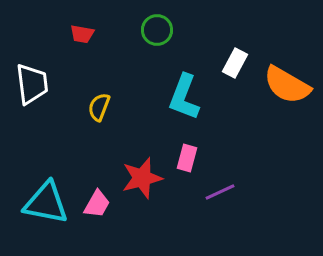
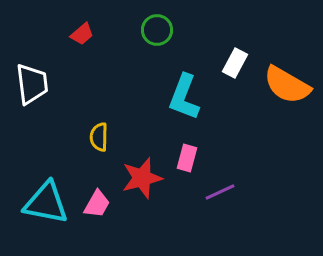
red trapezoid: rotated 50 degrees counterclockwise
yellow semicircle: moved 30 px down; rotated 20 degrees counterclockwise
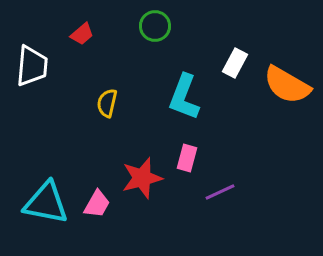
green circle: moved 2 px left, 4 px up
white trapezoid: moved 18 px up; rotated 12 degrees clockwise
yellow semicircle: moved 8 px right, 34 px up; rotated 12 degrees clockwise
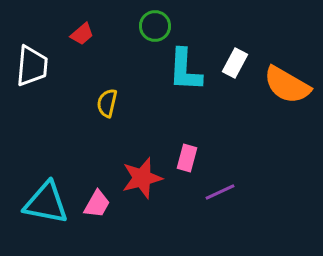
cyan L-shape: moved 1 px right, 27 px up; rotated 18 degrees counterclockwise
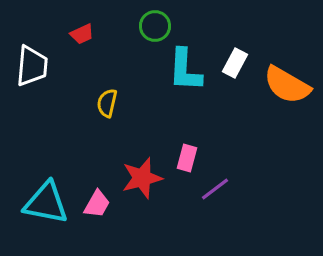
red trapezoid: rotated 15 degrees clockwise
purple line: moved 5 px left, 3 px up; rotated 12 degrees counterclockwise
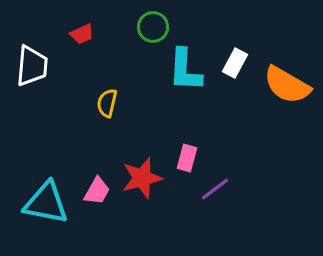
green circle: moved 2 px left, 1 px down
pink trapezoid: moved 13 px up
